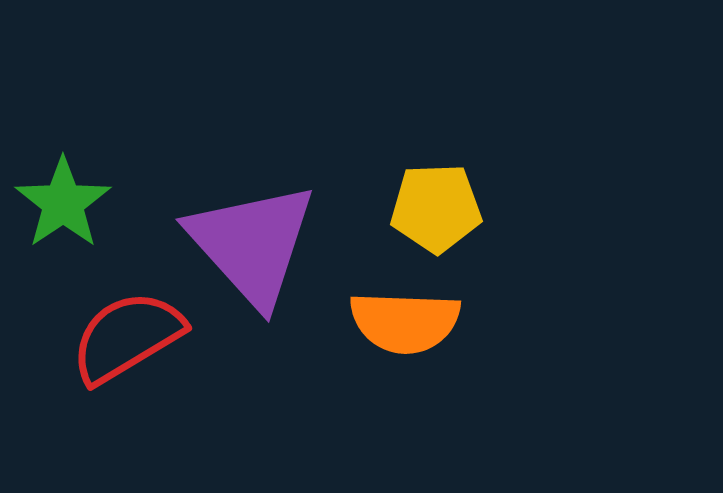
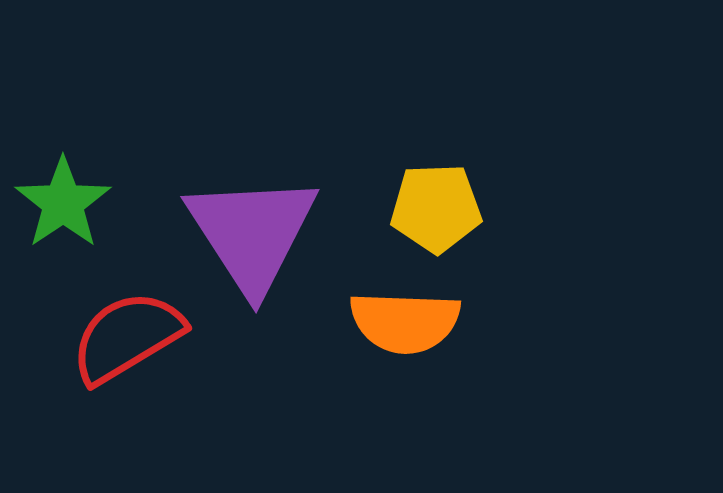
purple triangle: moved 11 px up; rotated 9 degrees clockwise
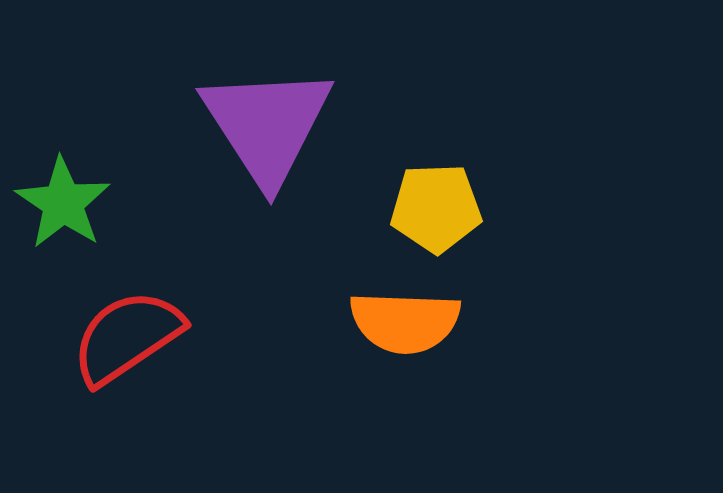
green star: rotated 4 degrees counterclockwise
purple triangle: moved 15 px right, 108 px up
red semicircle: rotated 3 degrees counterclockwise
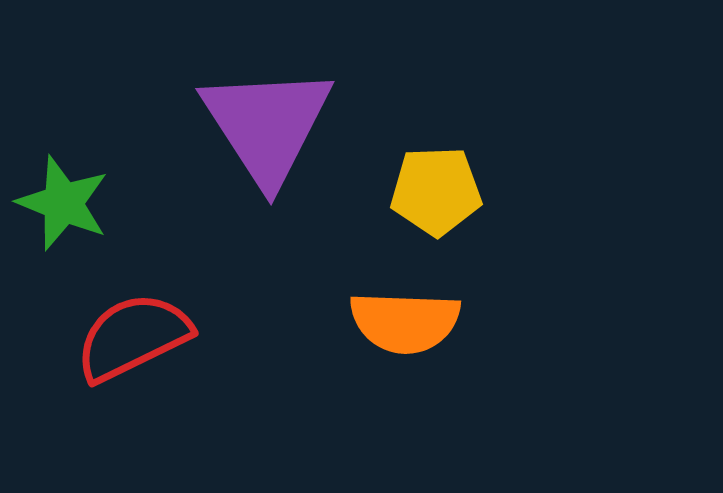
green star: rotated 12 degrees counterclockwise
yellow pentagon: moved 17 px up
red semicircle: moved 6 px right; rotated 8 degrees clockwise
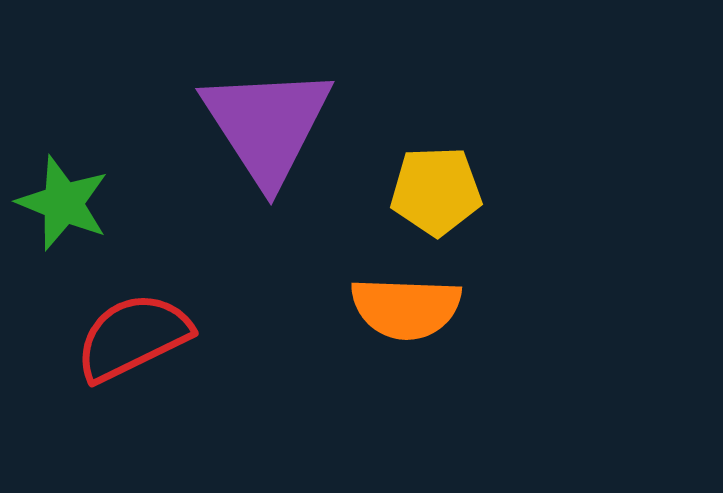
orange semicircle: moved 1 px right, 14 px up
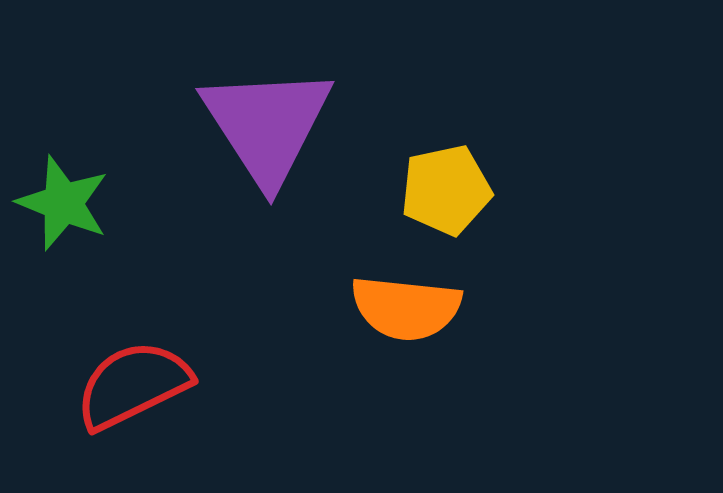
yellow pentagon: moved 10 px right, 1 px up; rotated 10 degrees counterclockwise
orange semicircle: rotated 4 degrees clockwise
red semicircle: moved 48 px down
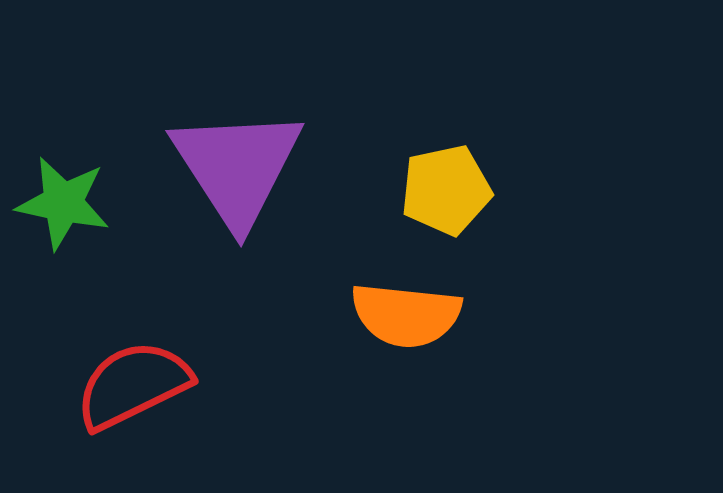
purple triangle: moved 30 px left, 42 px down
green star: rotated 10 degrees counterclockwise
orange semicircle: moved 7 px down
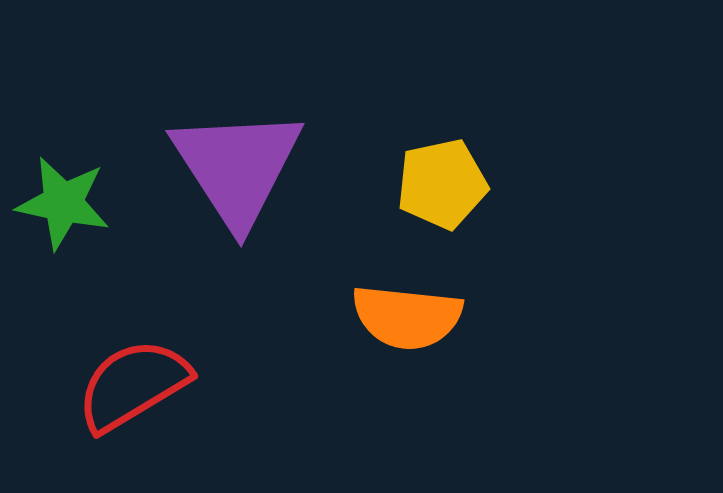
yellow pentagon: moved 4 px left, 6 px up
orange semicircle: moved 1 px right, 2 px down
red semicircle: rotated 5 degrees counterclockwise
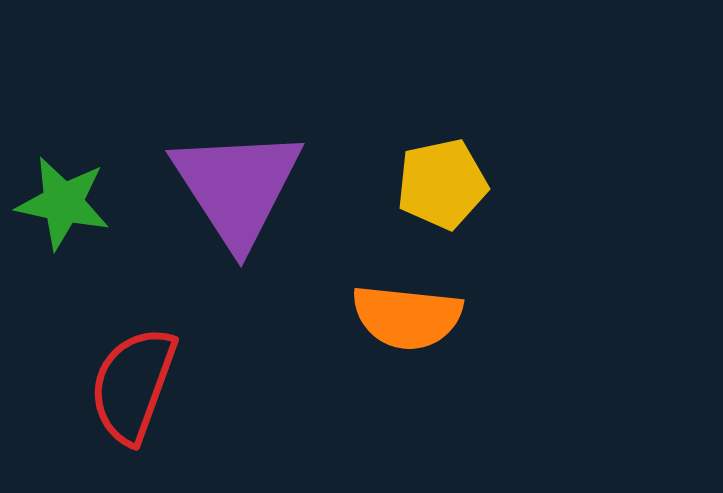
purple triangle: moved 20 px down
red semicircle: rotated 39 degrees counterclockwise
